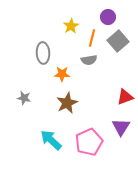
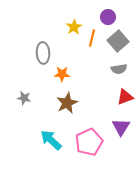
yellow star: moved 3 px right, 1 px down
gray semicircle: moved 30 px right, 9 px down
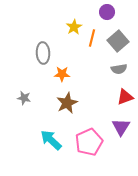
purple circle: moved 1 px left, 5 px up
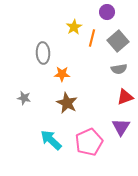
brown star: rotated 20 degrees counterclockwise
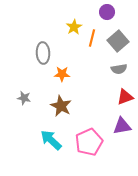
brown star: moved 6 px left, 3 px down
purple triangle: moved 1 px right, 1 px up; rotated 48 degrees clockwise
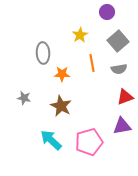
yellow star: moved 6 px right, 8 px down
orange line: moved 25 px down; rotated 24 degrees counterclockwise
pink pentagon: rotated 8 degrees clockwise
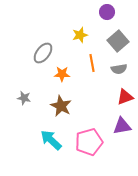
yellow star: rotated 14 degrees clockwise
gray ellipse: rotated 40 degrees clockwise
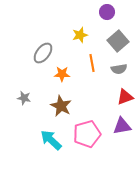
pink pentagon: moved 2 px left, 8 px up
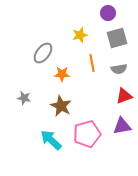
purple circle: moved 1 px right, 1 px down
gray square: moved 1 px left, 3 px up; rotated 25 degrees clockwise
red triangle: moved 1 px left, 1 px up
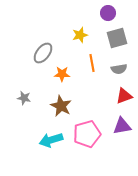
cyan arrow: rotated 60 degrees counterclockwise
